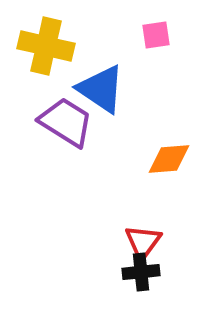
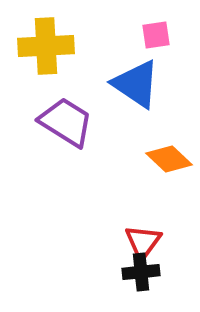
yellow cross: rotated 16 degrees counterclockwise
blue triangle: moved 35 px right, 5 px up
orange diamond: rotated 48 degrees clockwise
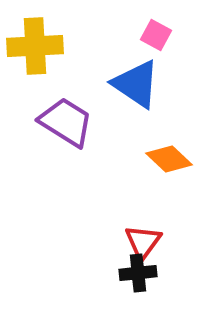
pink square: rotated 36 degrees clockwise
yellow cross: moved 11 px left
black cross: moved 3 px left, 1 px down
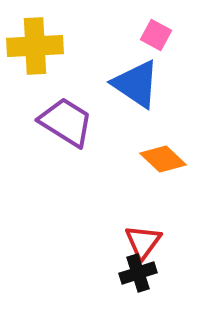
orange diamond: moved 6 px left
black cross: rotated 12 degrees counterclockwise
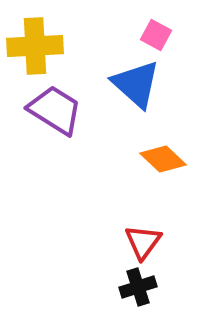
blue triangle: rotated 8 degrees clockwise
purple trapezoid: moved 11 px left, 12 px up
black cross: moved 14 px down
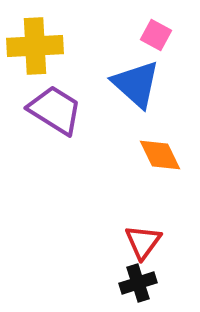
orange diamond: moved 3 px left, 4 px up; rotated 21 degrees clockwise
black cross: moved 4 px up
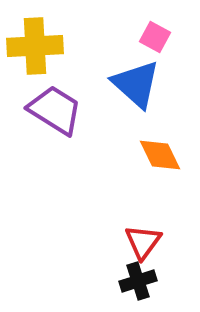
pink square: moved 1 px left, 2 px down
black cross: moved 2 px up
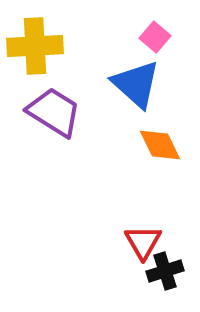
pink square: rotated 12 degrees clockwise
purple trapezoid: moved 1 px left, 2 px down
orange diamond: moved 10 px up
red triangle: rotated 6 degrees counterclockwise
black cross: moved 27 px right, 10 px up
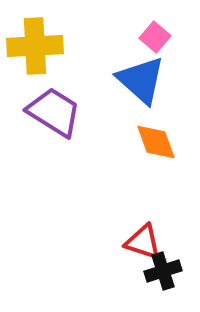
blue triangle: moved 5 px right, 4 px up
orange diamond: moved 4 px left, 3 px up; rotated 6 degrees clockwise
red triangle: rotated 42 degrees counterclockwise
black cross: moved 2 px left
